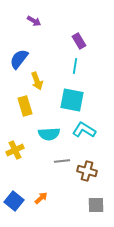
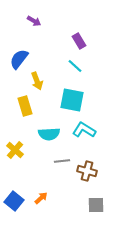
cyan line: rotated 56 degrees counterclockwise
yellow cross: rotated 24 degrees counterclockwise
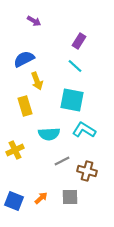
purple rectangle: rotated 63 degrees clockwise
blue semicircle: moved 5 px right; rotated 25 degrees clockwise
yellow cross: rotated 24 degrees clockwise
gray line: rotated 21 degrees counterclockwise
blue square: rotated 18 degrees counterclockwise
gray square: moved 26 px left, 8 px up
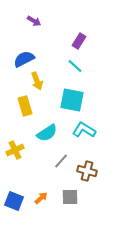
cyan semicircle: moved 2 px left, 1 px up; rotated 30 degrees counterclockwise
gray line: moved 1 px left; rotated 21 degrees counterclockwise
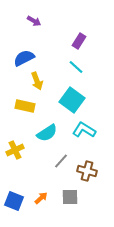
blue semicircle: moved 1 px up
cyan line: moved 1 px right, 1 px down
cyan square: rotated 25 degrees clockwise
yellow rectangle: rotated 60 degrees counterclockwise
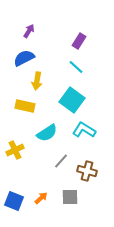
purple arrow: moved 5 px left, 10 px down; rotated 88 degrees counterclockwise
yellow arrow: rotated 30 degrees clockwise
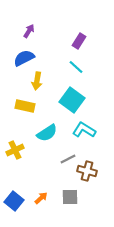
gray line: moved 7 px right, 2 px up; rotated 21 degrees clockwise
blue square: rotated 18 degrees clockwise
